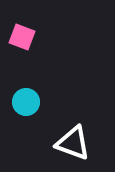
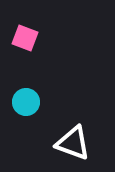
pink square: moved 3 px right, 1 px down
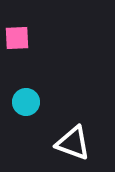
pink square: moved 8 px left; rotated 24 degrees counterclockwise
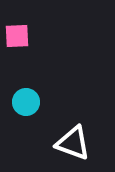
pink square: moved 2 px up
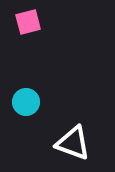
pink square: moved 11 px right, 14 px up; rotated 12 degrees counterclockwise
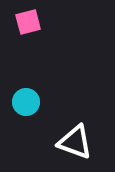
white triangle: moved 2 px right, 1 px up
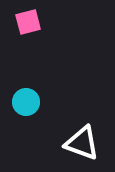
white triangle: moved 7 px right, 1 px down
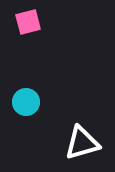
white triangle: rotated 36 degrees counterclockwise
